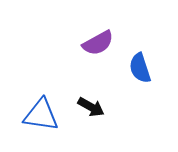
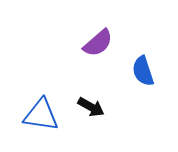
purple semicircle: rotated 12 degrees counterclockwise
blue semicircle: moved 3 px right, 3 px down
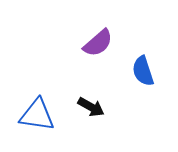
blue triangle: moved 4 px left
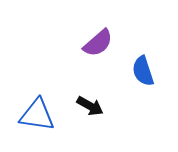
black arrow: moved 1 px left, 1 px up
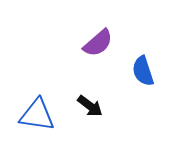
black arrow: rotated 8 degrees clockwise
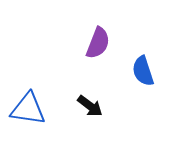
purple semicircle: rotated 28 degrees counterclockwise
blue triangle: moved 9 px left, 6 px up
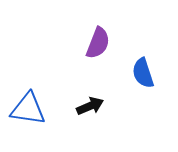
blue semicircle: moved 2 px down
black arrow: rotated 60 degrees counterclockwise
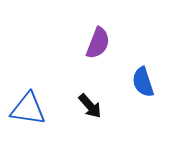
blue semicircle: moved 9 px down
black arrow: rotated 72 degrees clockwise
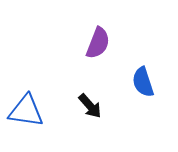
blue triangle: moved 2 px left, 2 px down
